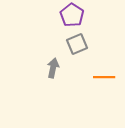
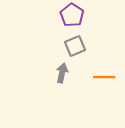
gray square: moved 2 px left, 2 px down
gray arrow: moved 9 px right, 5 px down
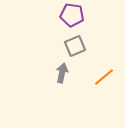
purple pentagon: rotated 25 degrees counterclockwise
orange line: rotated 40 degrees counterclockwise
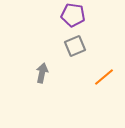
purple pentagon: moved 1 px right
gray arrow: moved 20 px left
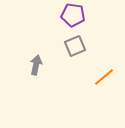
gray arrow: moved 6 px left, 8 px up
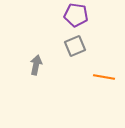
purple pentagon: moved 3 px right
orange line: rotated 50 degrees clockwise
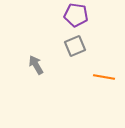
gray arrow: rotated 42 degrees counterclockwise
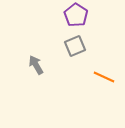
purple pentagon: rotated 25 degrees clockwise
orange line: rotated 15 degrees clockwise
